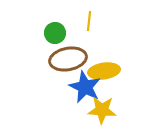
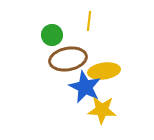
green circle: moved 3 px left, 2 px down
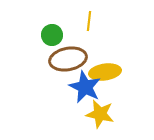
yellow ellipse: moved 1 px right, 1 px down
yellow star: moved 2 px left, 4 px down; rotated 8 degrees clockwise
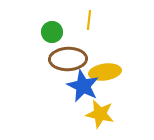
yellow line: moved 1 px up
green circle: moved 3 px up
brown ellipse: rotated 9 degrees clockwise
blue star: moved 2 px left, 1 px up
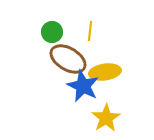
yellow line: moved 1 px right, 11 px down
brown ellipse: rotated 33 degrees clockwise
yellow star: moved 6 px right, 4 px down; rotated 28 degrees clockwise
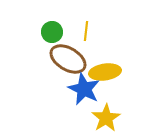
yellow line: moved 4 px left
blue star: moved 1 px right, 3 px down
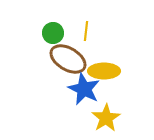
green circle: moved 1 px right, 1 px down
yellow ellipse: moved 1 px left, 1 px up; rotated 8 degrees clockwise
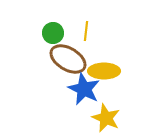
yellow star: rotated 16 degrees counterclockwise
